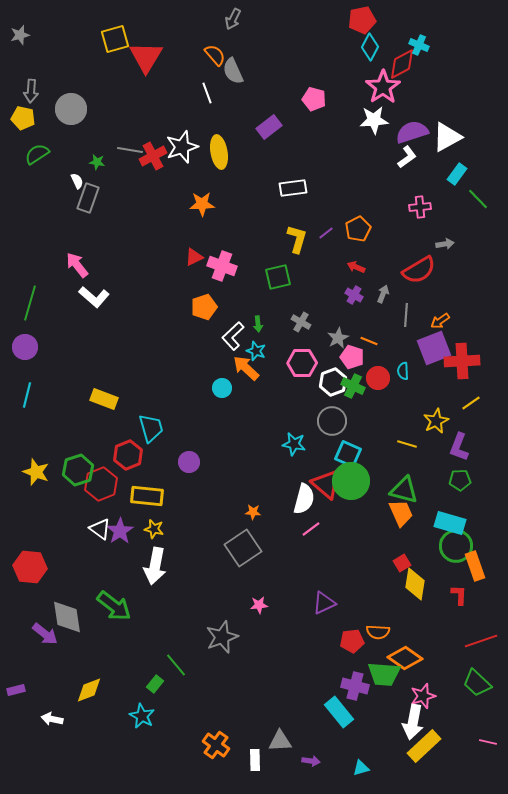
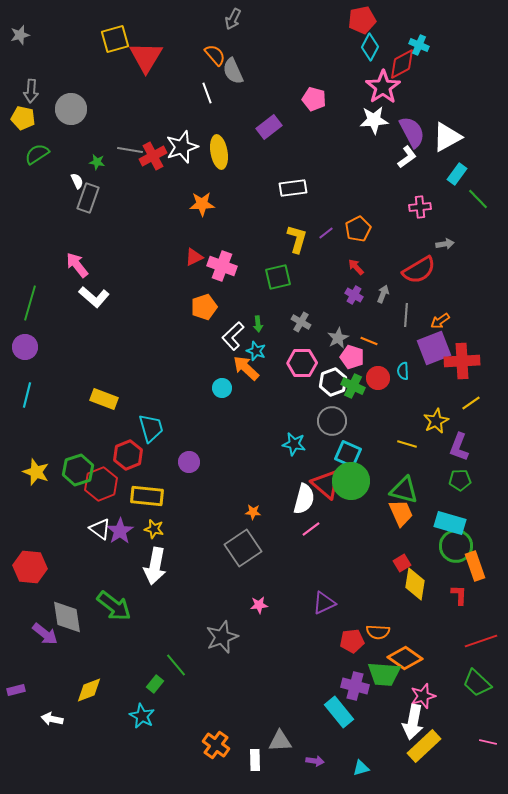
purple semicircle at (412, 132): rotated 80 degrees clockwise
red arrow at (356, 267): rotated 24 degrees clockwise
purple arrow at (311, 761): moved 4 px right
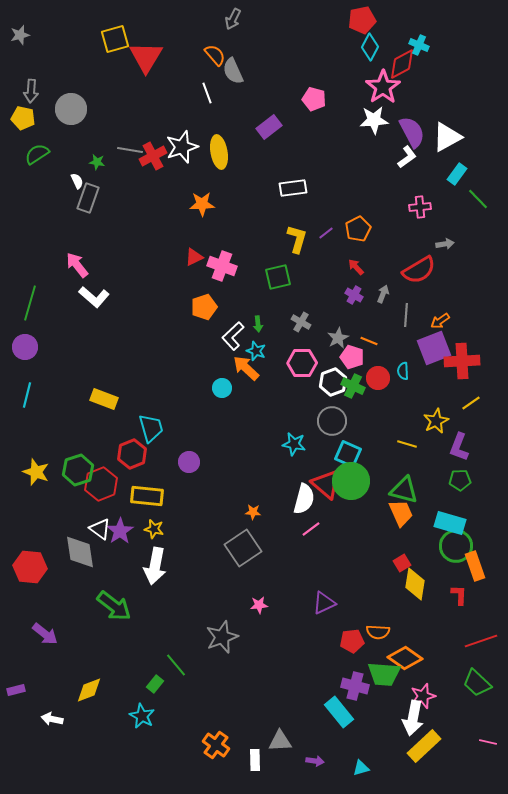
red hexagon at (128, 455): moved 4 px right, 1 px up
gray diamond at (67, 617): moved 13 px right, 65 px up
white arrow at (413, 722): moved 4 px up
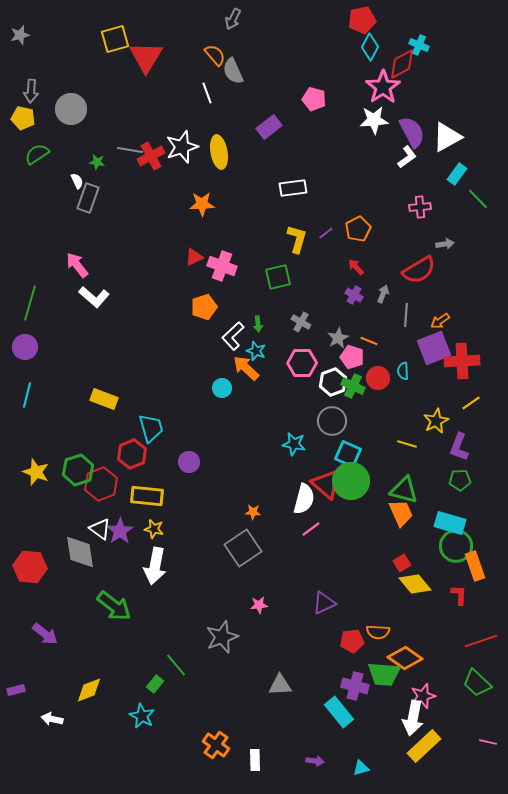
red cross at (153, 156): moved 2 px left
yellow diamond at (415, 584): rotated 48 degrees counterclockwise
gray triangle at (280, 741): moved 56 px up
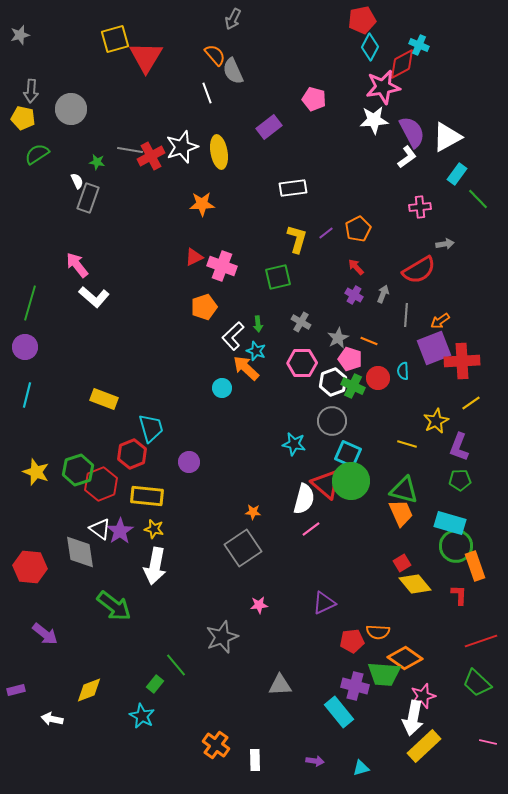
pink star at (383, 87): rotated 24 degrees clockwise
pink pentagon at (352, 357): moved 2 px left, 2 px down
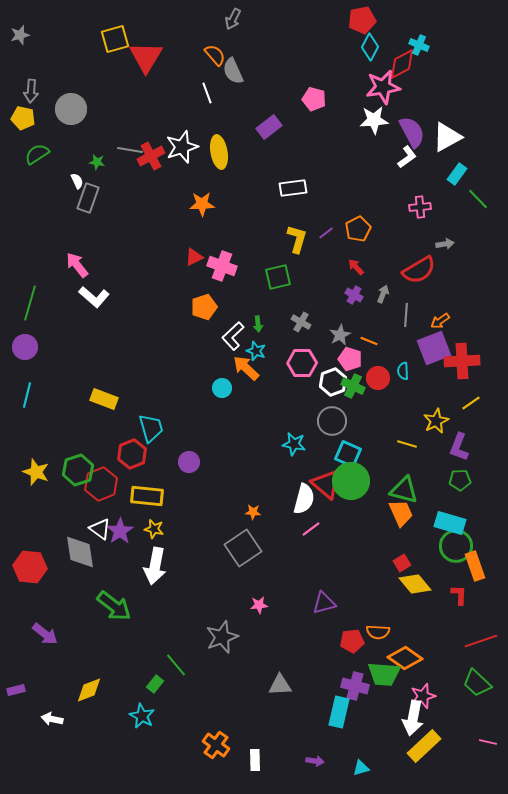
gray star at (338, 338): moved 2 px right, 3 px up
purple triangle at (324, 603): rotated 10 degrees clockwise
cyan rectangle at (339, 712): rotated 52 degrees clockwise
